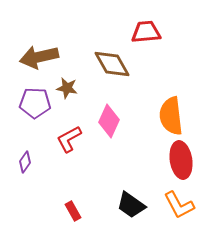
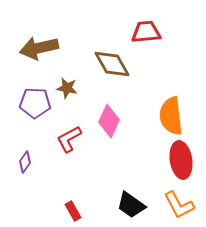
brown arrow: moved 9 px up
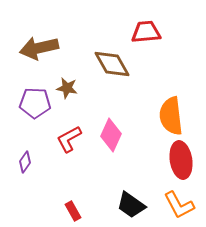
pink diamond: moved 2 px right, 14 px down
